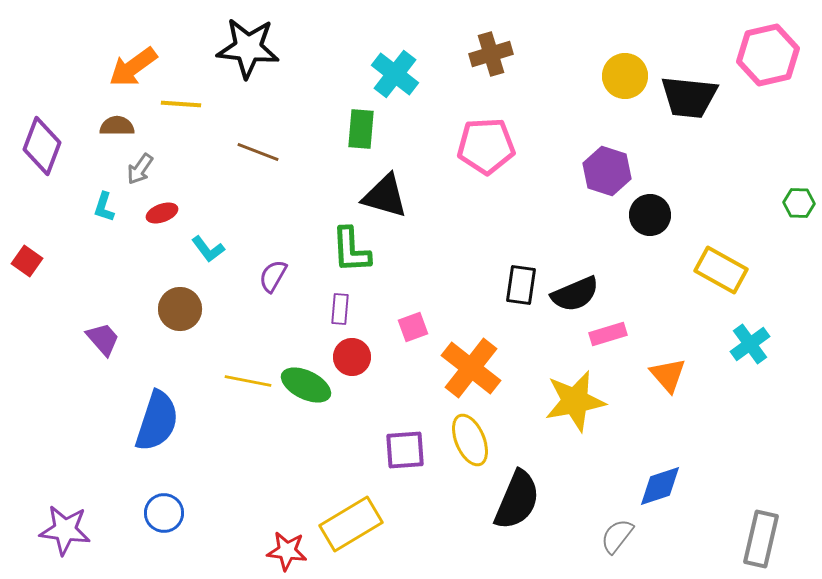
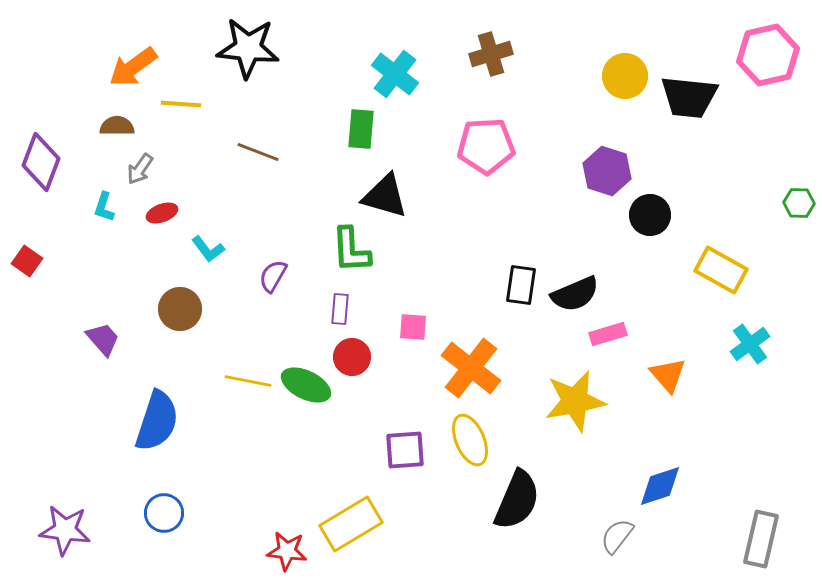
purple diamond at (42, 146): moved 1 px left, 16 px down
pink square at (413, 327): rotated 24 degrees clockwise
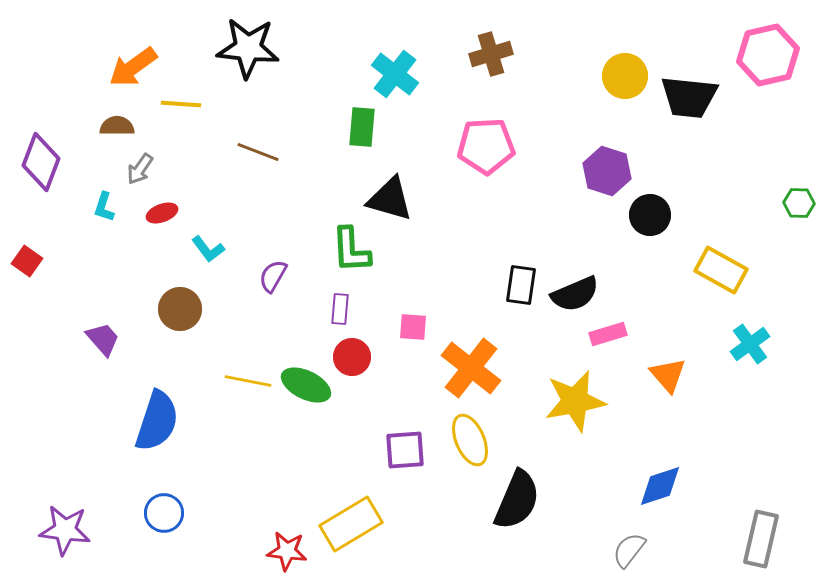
green rectangle at (361, 129): moved 1 px right, 2 px up
black triangle at (385, 196): moved 5 px right, 3 px down
gray semicircle at (617, 536): moved 12 px right, 14 px down
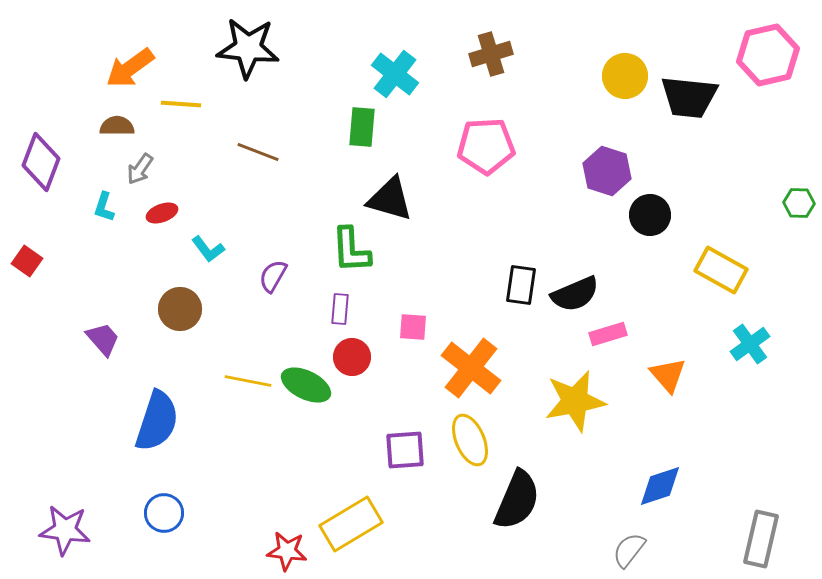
orange arrow at (133, 67): moved 3 px left, 1 px down
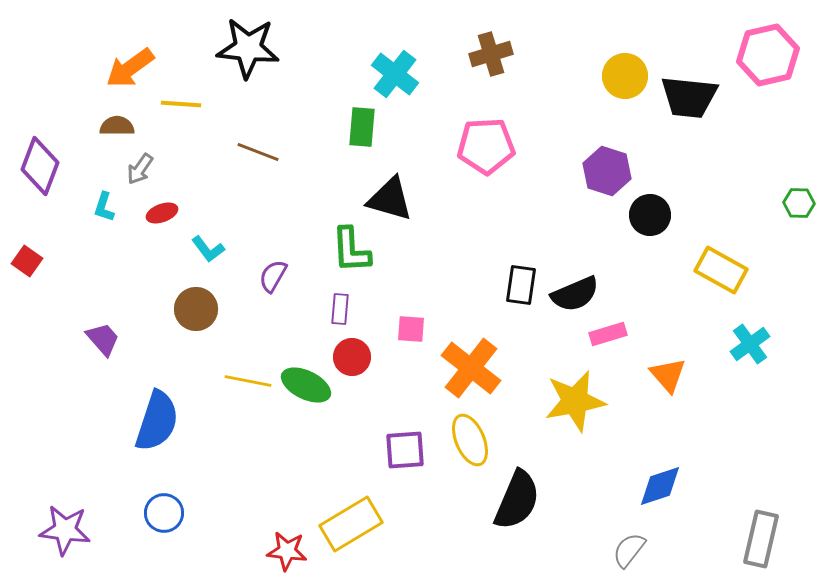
purple diamond at (41, 162): moved 1 px left, 4 px down
brown circle at (180, 309): moved 16 px right
pink square at (413, 327): moved 2 px left, 2 px down
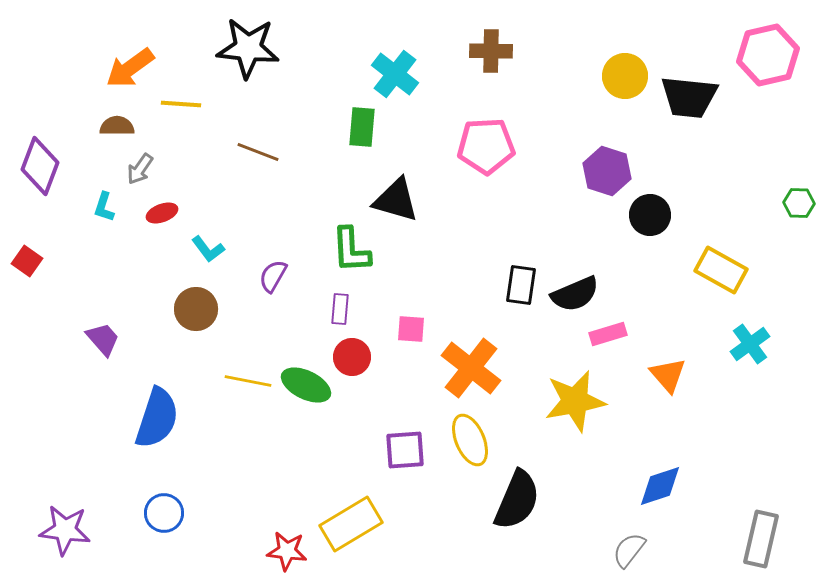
brown cross at (491, 54): moved 3 px up; rotated 18 degrees clockwise
black triangle at (390, 199): moved 6 px right, 1 px down
blue semicircle at (157, 421): moved 3 px up
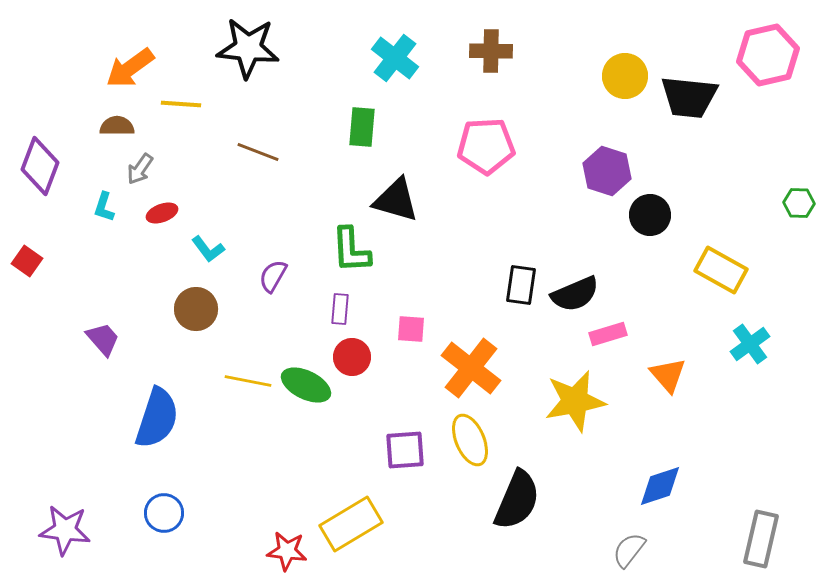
cyan cross at (395, 74): moved 16 px up
